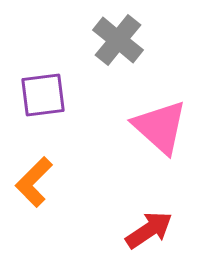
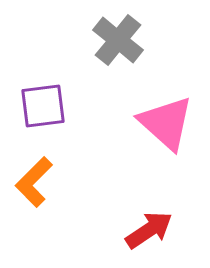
purple square: moved 11 px down
pink triangle: moved 6 px right, 4 px up
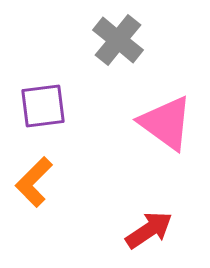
pink triangle: rotated 6 degrees counterclockwise
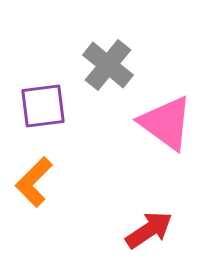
gray cross: moved 10 px left, 25 px down
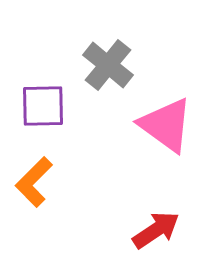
purple square: rotated 6 degrees clockwise
pink triangle: moved 2 px down
red arrow: moved 7 px right
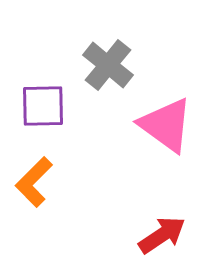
red arrow: moved 6 px right, 5 px down
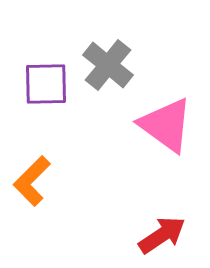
purple square: moved 3 px right, 22 px up
orange L-shape: moved 2 px left, 1 px up
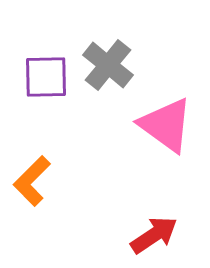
purple square: moved 7 px up
red arrow: moved 8 px left
